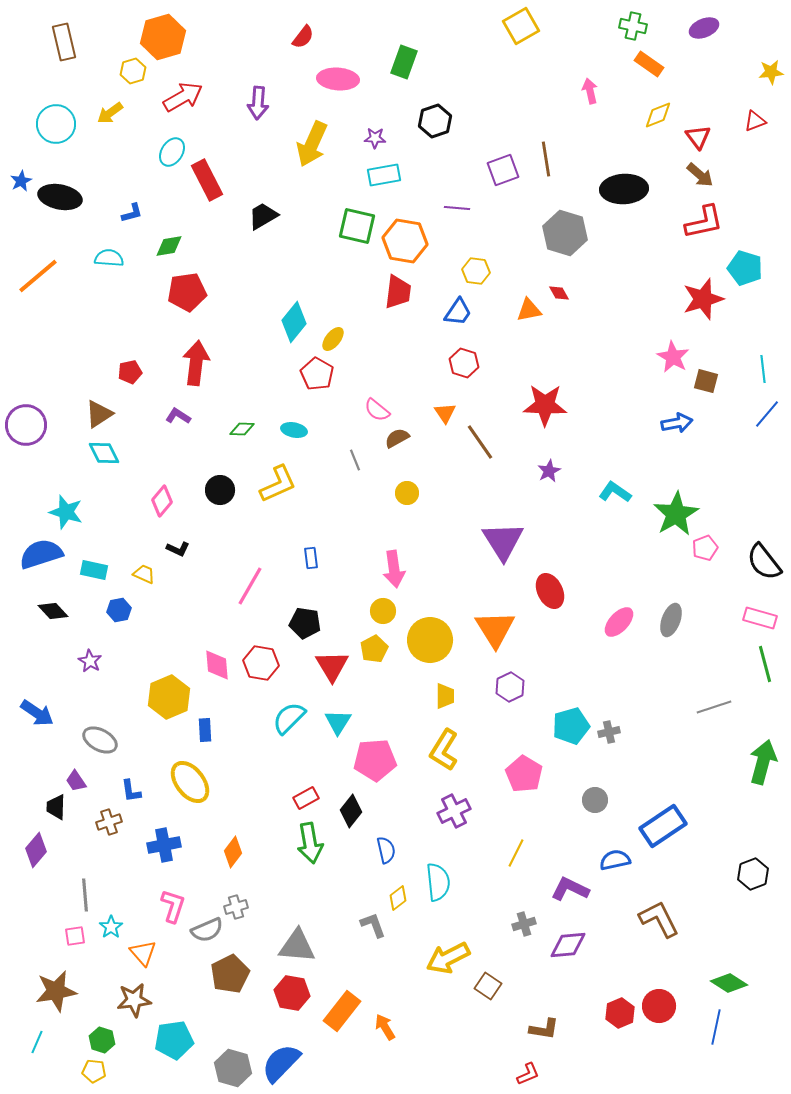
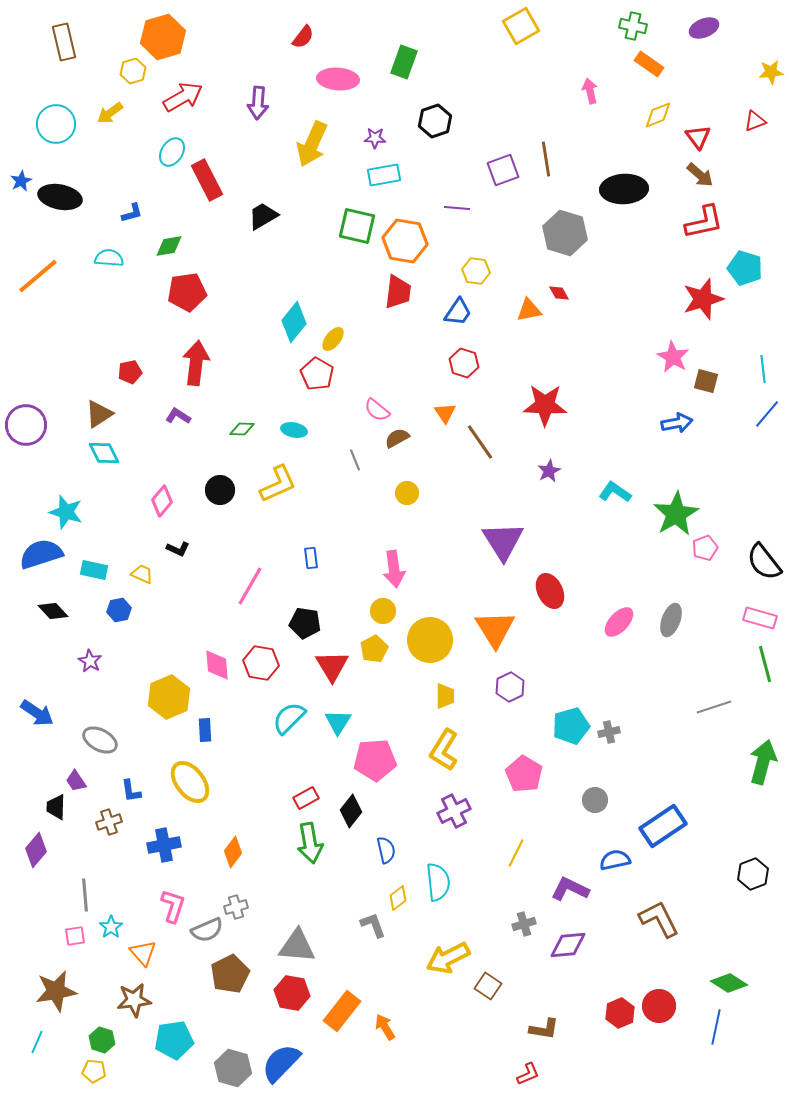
yellow trapezoid at (144, 574): moved 2 px left
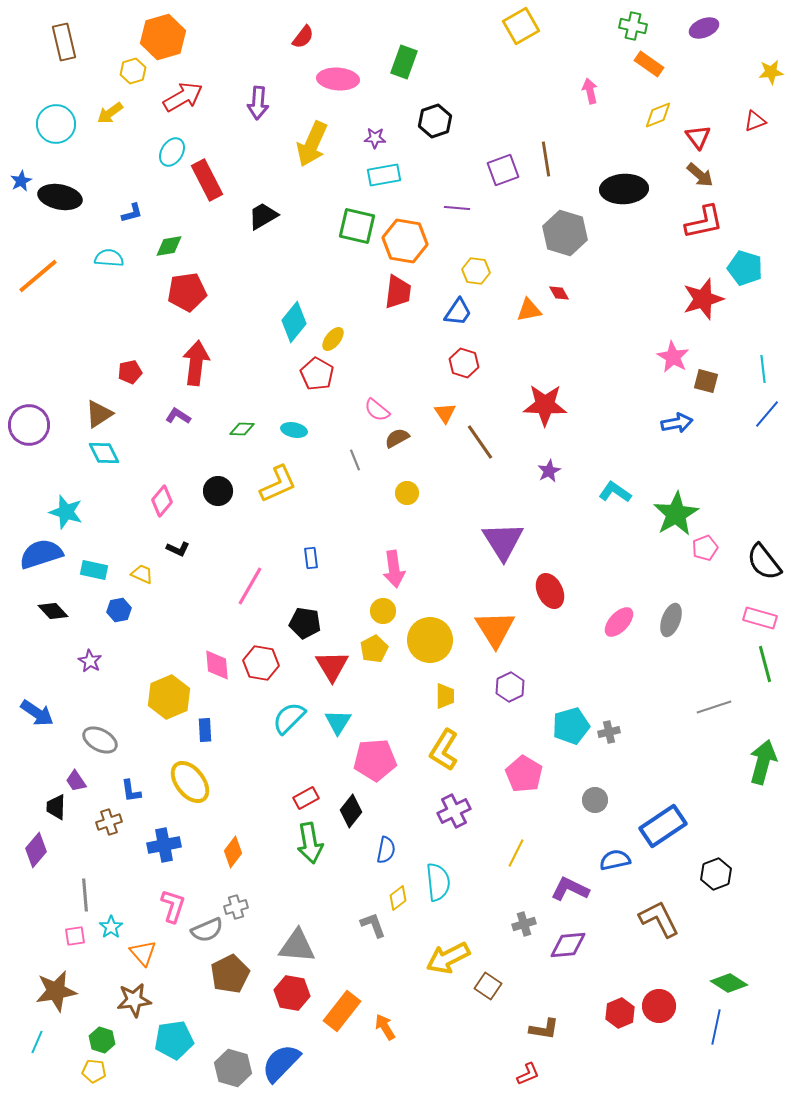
purple circle at (26, 425): moved 3 px right
black circle at (220, 490): moved 2 px left, 1 px down
blue semicircle at (386, 850): rotated 24 degrees clockwise
black hexagon at (753, 874): moved 37 px left
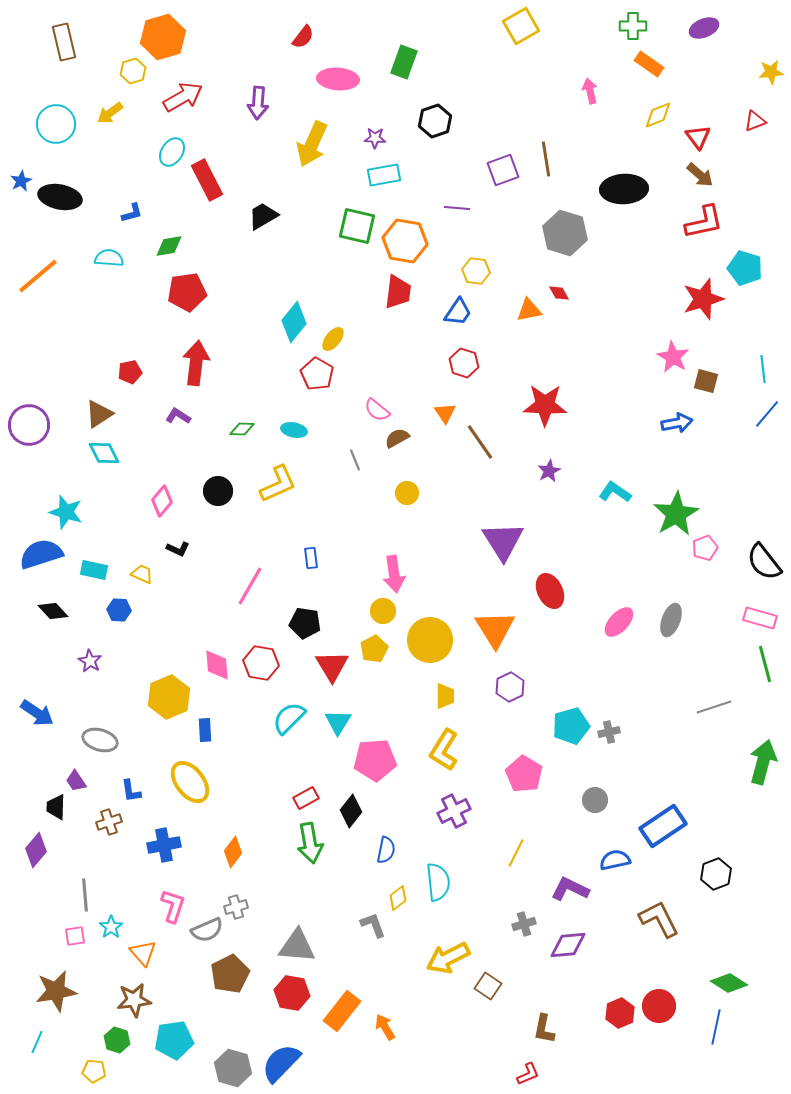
green cross at (633, 26): rotated 12 degrees counterclockwise
pink arrow at (394, 569): moved 5 px down
blue hexagon at (119, 610): rotated 15 degrees clockwise
gray ellipse at (100, 740): rotated 12 degrees counterclockwise
brown L-shape at (544, 1029): rotated 92 degrees clockwise
green hexagon at (102, 1040): moved 15 px right
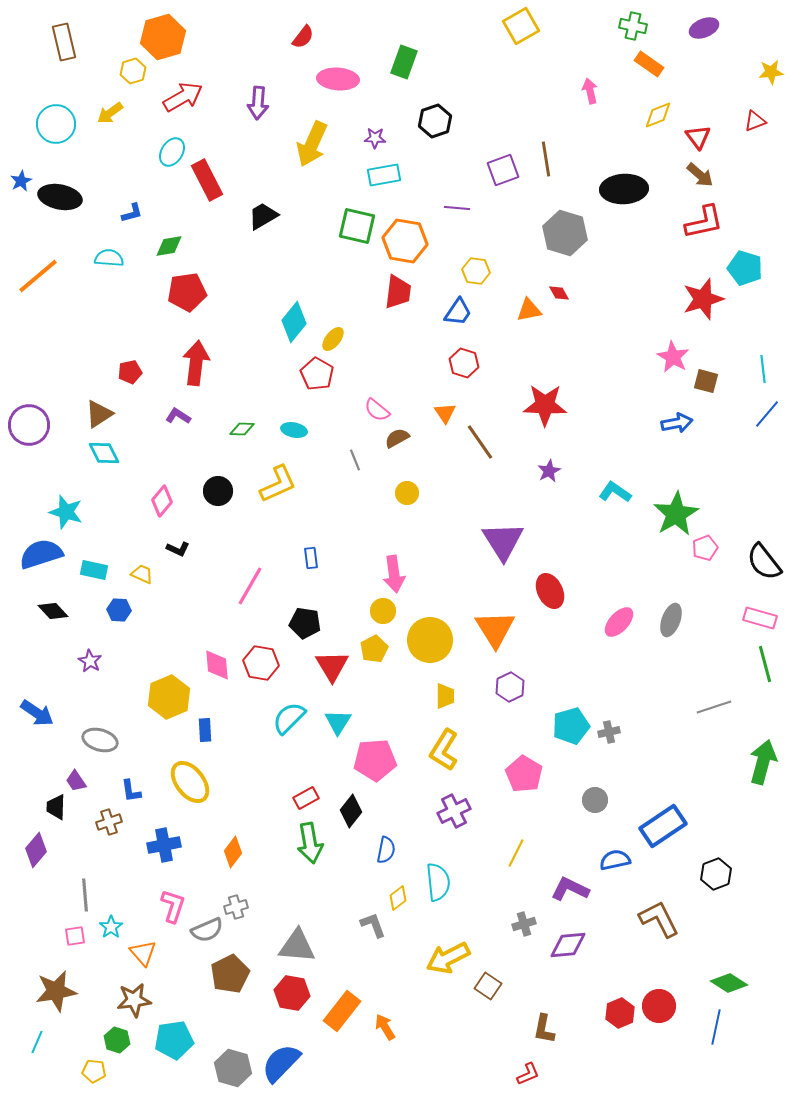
green cross at (633, 26): rotated 12 degrees clockwise
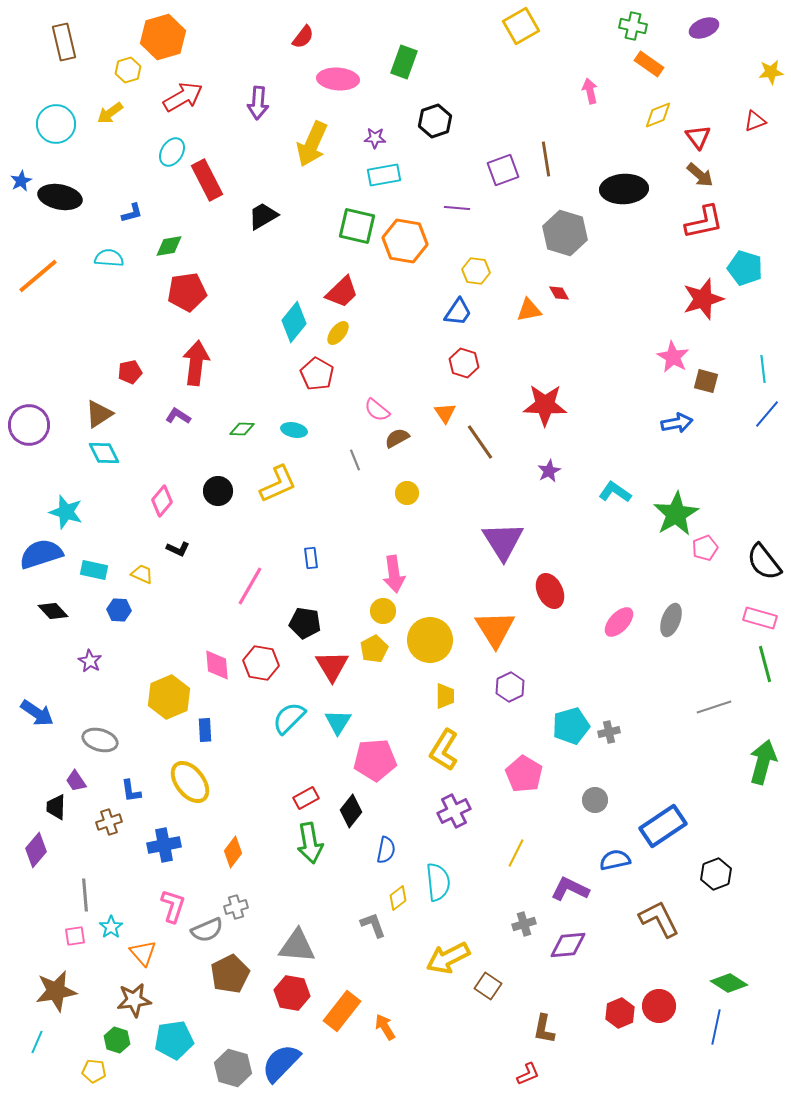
yellow hexagon at (133, 71): moved 5 px left, 1 px up
red trapezoid at (398, 292): moved 56 px left; rotated 39 degrees clockwise
yellow ellipse at (333, 339): moved 5 px right, 6 px up
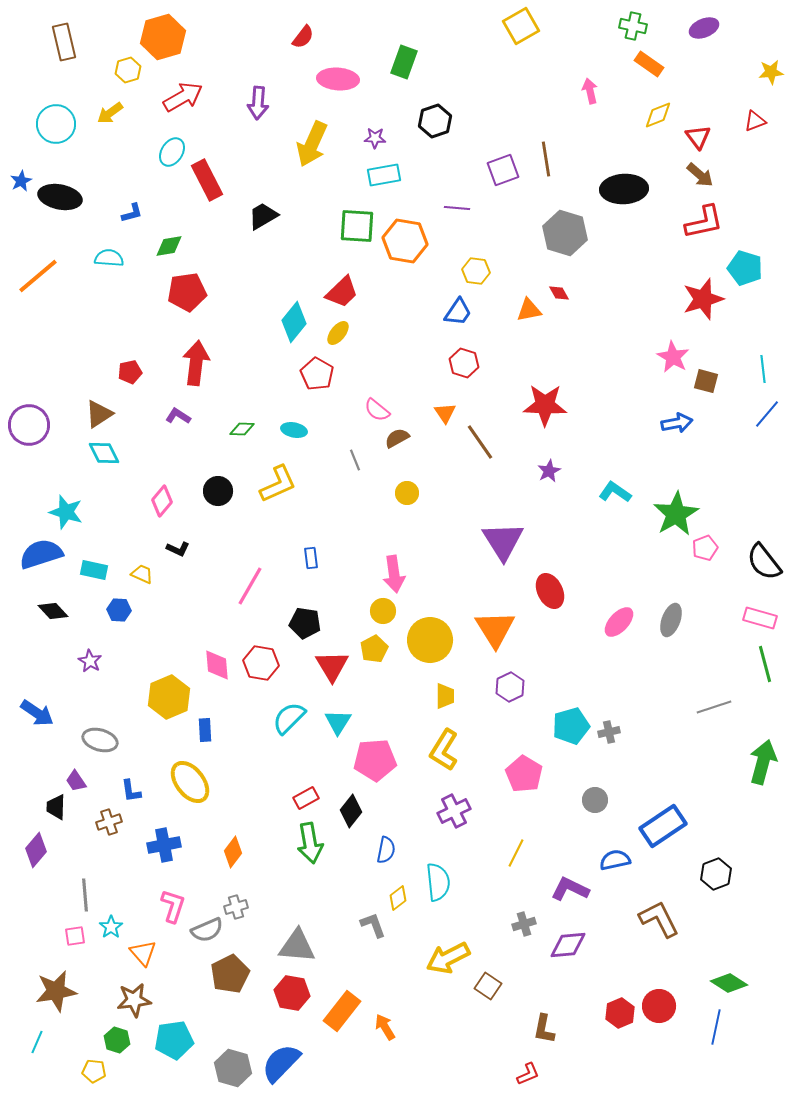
green square at (357, 226): rotated 9 degrees counterclockwise
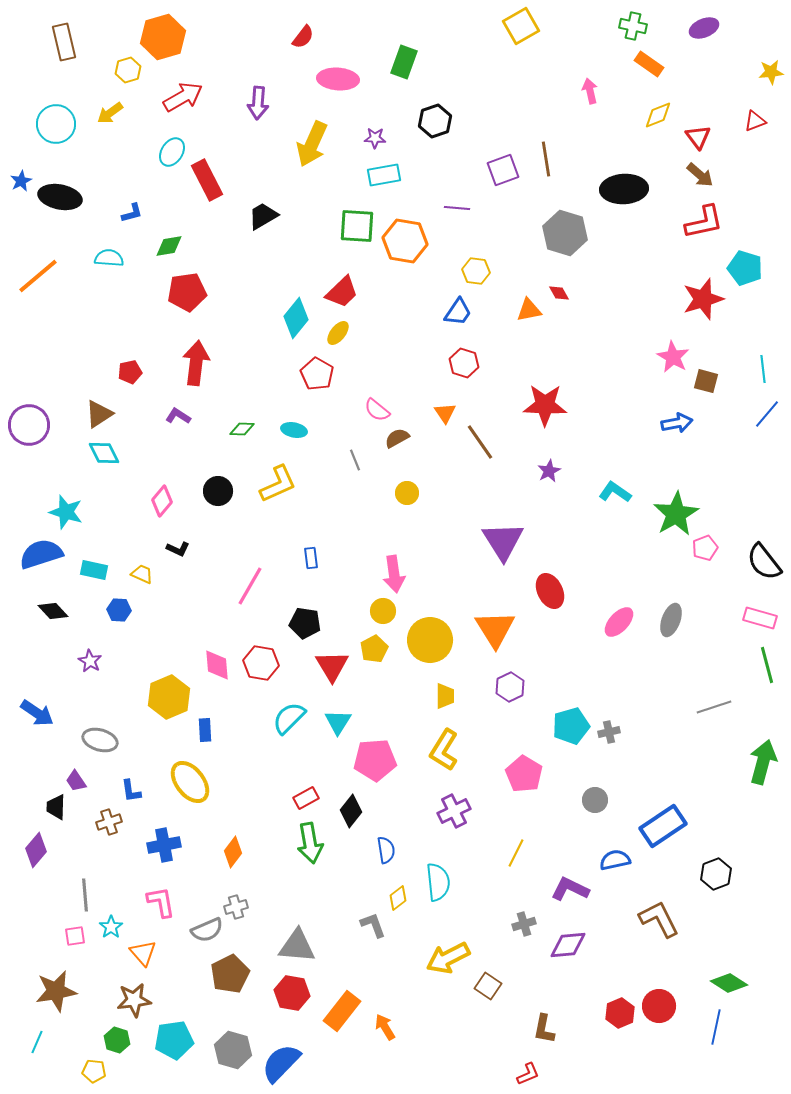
cyan diamond at (294, 322): moved 2 px right, 4 px up
green line at (765, 664): moved 2 px right, 1 px down
blue semicircle at (386, 850): rotated 20 degrees counterclockwise
pink L-shape at (173, 906): moved 12 px left, 4 px up; rotated 28 degrees counterclockwise
gray hexagon at (233, 1068): moved 18 px up
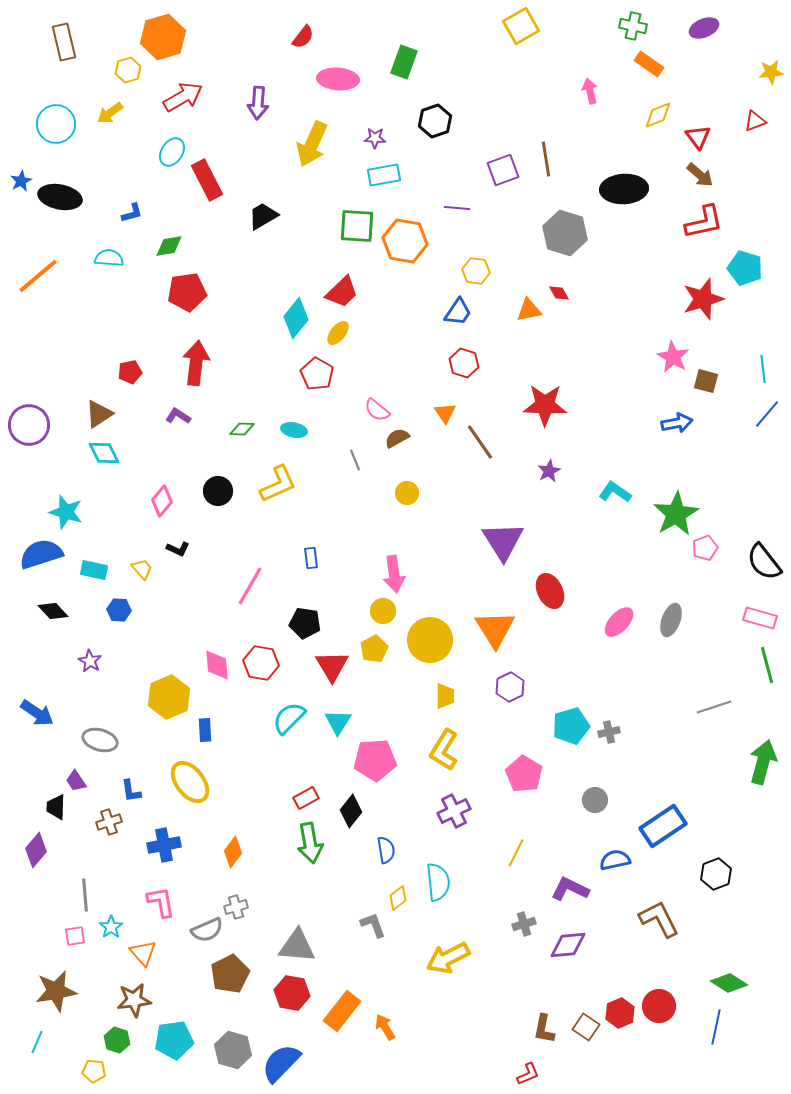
yellow trapezoid at (142, 574): moved 5 px up; rotated 25 degrees clockwise
brown square at (488, 986): moved 98 px right, 41 px down
